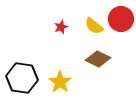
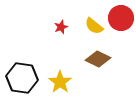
red circle: moved 1 px up
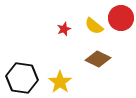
red star: moved 3 px right, 2 px down
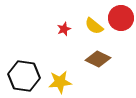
black hexagon: moved 2 px right, 2 px up
yellow star: rotated 30 degrees clockwise
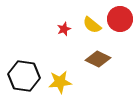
red circle: moved 1 px left, 1 px down
yellow semicircle: moved 2 px left, 1 px up
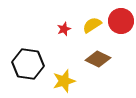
red circle: moved 1 px right, 2 px down
yellow semicircle: rotated 108 degrees clockwise
black hexagon: moved 4 px right, 12 px up
yellow star: moved 4 px right, 1 px up; rotated 10 degrees counterclockwise
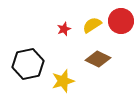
black hexagon: rotated 20 degrees counterclockwise
yellow star: moved 1 px left
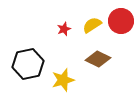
yellow star: moved 1 px up
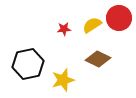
red circle: moved 2 px left, 3 px up
red star: rotated 16 degrees clockwise
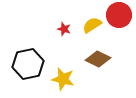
red circle: moved 3 px up
red star: rotated 24 degrees clockwise
yellow star: moved 1 px up; rotated 30 degrees clockwise
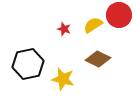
yellow semicircle: moved 1 px right
